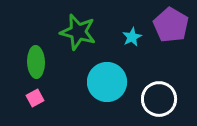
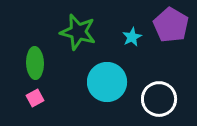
green ellipse: moved 1 px left, 1 px down
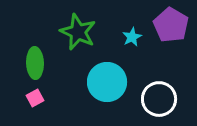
green star: rotated 9 degrees clockwise
